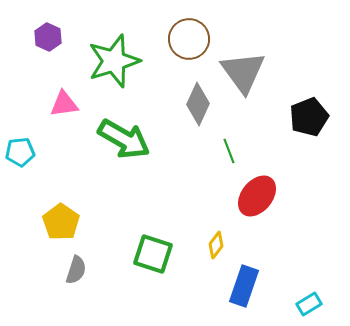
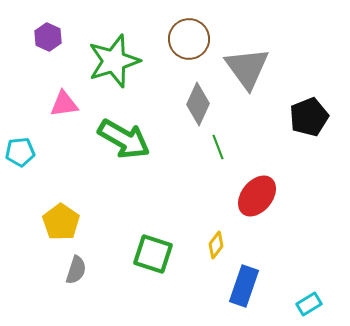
gray triangle: moved 4 px right, 4 px up
green line: moved 11 px left, 4 px up
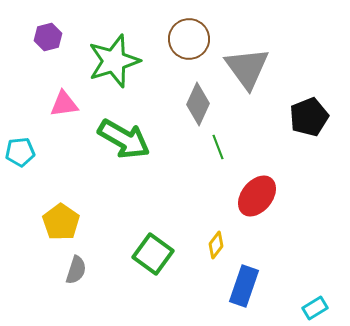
purple hexagon: rotated 20 degrees clockwise
green square: rotated 18 degrees clockwise
cyan rectangle: moved 6 px right, 4 px down
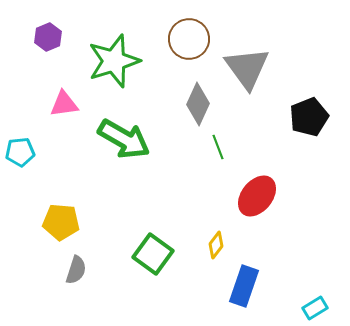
purple hexagon: rotated 8 degrees counterclockwise
yellow pentagon: rotated 30 degrees counterclockwise
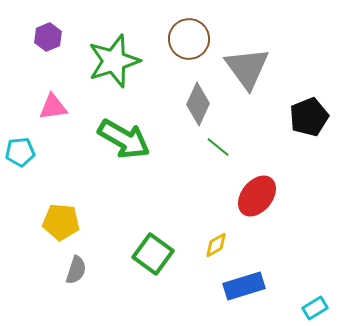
pink triangle: moved 11 px left, 3 px down
green line: rotated 30 degrees counterclockwise
yellow diamond: rotated 24 degrees clockwise
blue rectangle: rotated 54 degrees clockwise
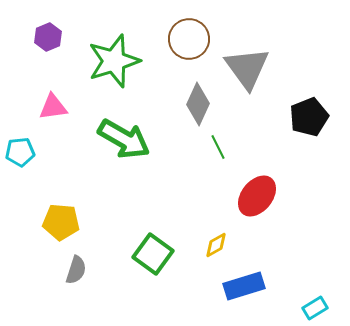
green line: rotated 25 degrees clockwise
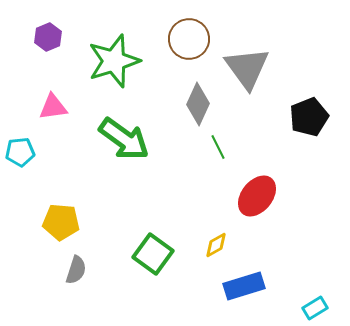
green arrow: rotated 6 degrees clockwise
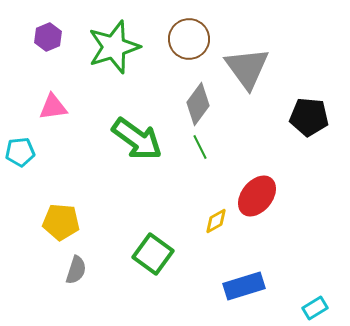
green star: moved 14 px up
gray diamond: rotated 12 degrees clockwise
black pentagon: rotated 27 degrees clockwise
green arrow: moved 13 px right
green line: moved 18 px left
yellow diamond: moved 24 px up
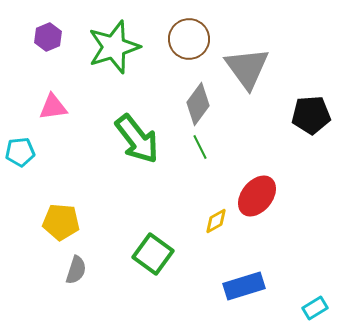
black pentagon: moved 2 px right, 2 px up; rotated 9 degrees counterclockwise
green arrow: rotated 16 degrees clockwise
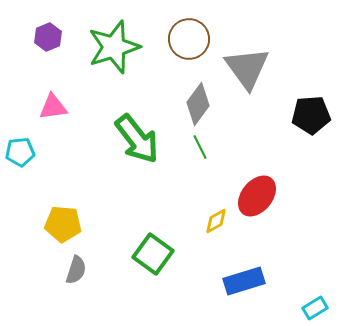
yellow pentagon: moved 2 px right, 2 px down
blue rectangle: moved 5 px up
